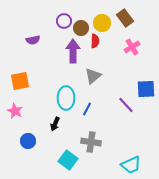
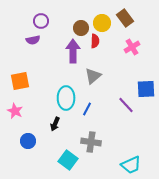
purple circle: moved 23 px left
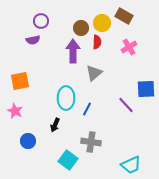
brown rectangle: moved 1 px left, 2 px up; rotated 24 degrees counterclockwise
red semicircle: moved 2 px right, 1 px down
pink cross: moved 3 px left
gray triangle: moved 1 px right, 3 px up
black arrow: moved 1 px down
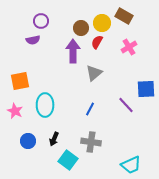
red semicircle: rotated 152 degrees counterclockwise
cyan ellipse: moved 21 px left, 7 px down
blue line: moved 3 px right
black arrow: moved 1 px left, 14 px down
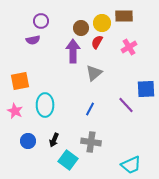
brown rectangle: rotated 30 degrees counterclockwise
black arrow: moved 1 px down
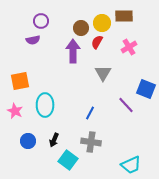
gray triangle: moved 9 px right; rotated 18 degrees counterclockwise
blue square: rotated 24 degrees clockwise
blue line: moved 4 px down
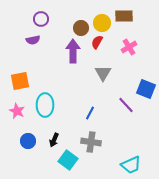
purple circle: moved 2 px up
pink star: moved 2 px right
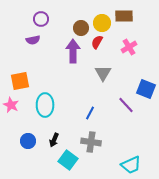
pink star: moved 6 px left, 6 px up
